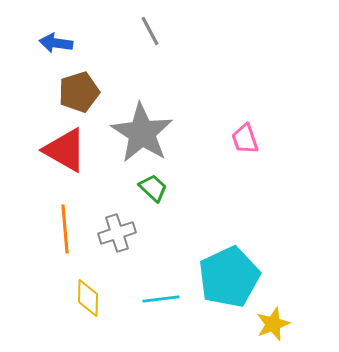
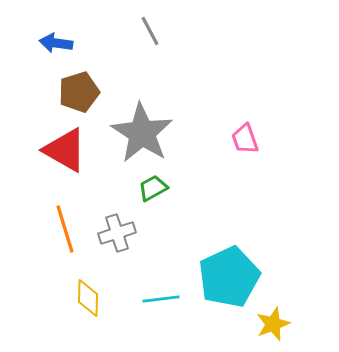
green trapezoid: rotated 72 degrees counterclockwise
orange line: rotated 12 degrees counterclockwise
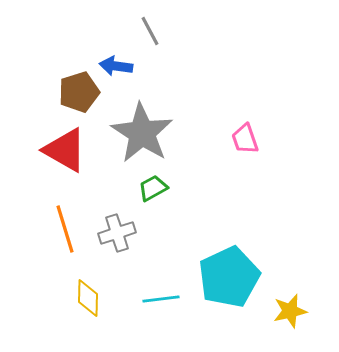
blue arrow: moved 60 px right, 23 px down
yellow star: moved 17 px right, 13 px up; rotated 8 degrees clockwise
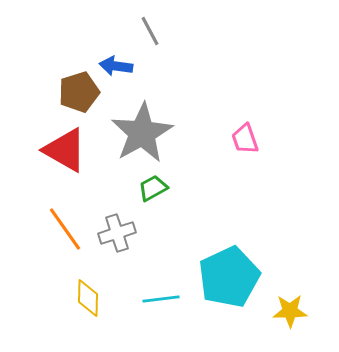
gray star: rotated 10 degrees clockwise
orange line: rotated 18 degrees counterclockwise
yellow star: rotated 12 degrees clockwise
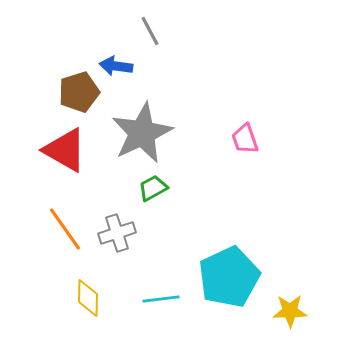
gray star: rotated 4 degrees clockwise
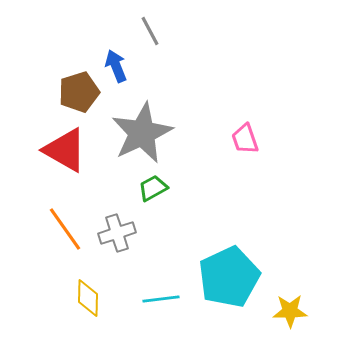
blue arrow: rotated 60 degrees clockwise
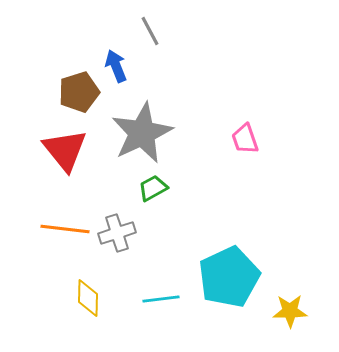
red triangle: rotated 21 degrees clockwise
orange line: rotated 48 degrees counterclockwise
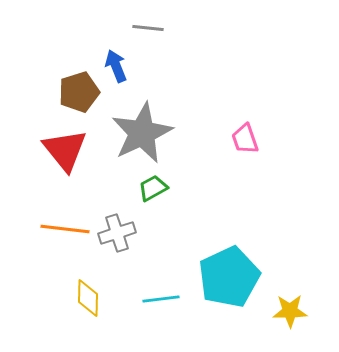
gray line: moved 2 px left, 3 px up; rotated 56 degrees counterclockwise
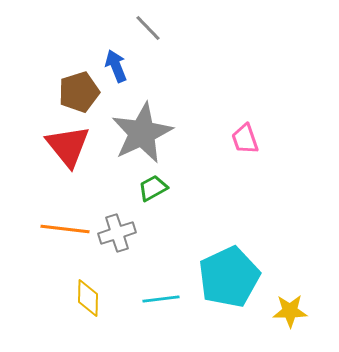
gray line: rotated 40 degrees clockwise
red triangle: moved 3 px right, 4 px up
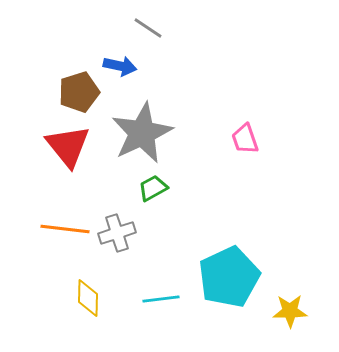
gray line: rotated 12 degrees counterclockwise
blue arrow: moved 4 px right; rotated 124 degrees clockwise
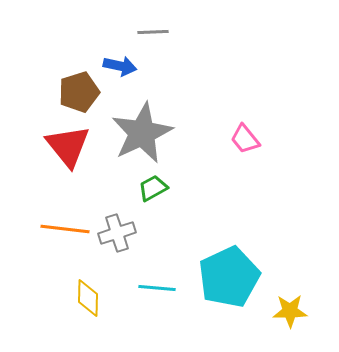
gray line: moved 5 px right, 4 px down; rotated 36 degrees counterclockwise
pink trapezoid: rotated 20 degrees counterclockwise
cyan line: moved 4 px left, 11 px up; rotated 12 degrees clockwise
